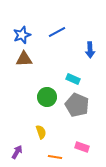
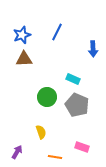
blue line: rotated 36 degrees counterclockwise
blue arrow: moved 3 px right, 1 px up
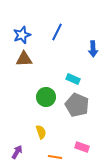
green circle: moved 1 px left
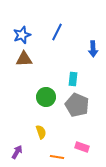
cyan rectangle: rotated 72 degrees clockwise
orange line: moved 2 px right
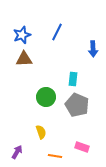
orange line: moved 2 px left, 1 px up
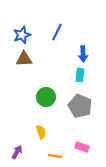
blue arrow: moved 10 px left, 5 px down
cyan rectangle: moved 7 px right, 4 px up
gray pentagon: moved 3 px right, 1 px down
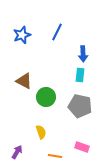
brown triangle: moved 22 px down; rotated 30 degrees clockwise
gray pentagon: rotated 10 degrees counterclockwise
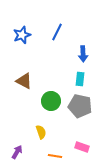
cyan rectangle: moved 4 px down
green circle: moved 5 px right, 4 px down
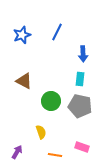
orange line: moved 1 px up
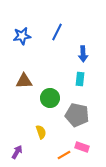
blue star: moved 1 px down; rotated 12 degrees clockwise
brown triangle: rotated 30 degrees counterclockwise
green circle: moved 1 px left, 3 px up
gray pentagon: moved 3 px left, 9 px down
orange line: moved 9 px right; rotated 40 degrees counterclockwise
